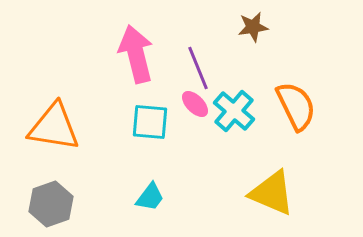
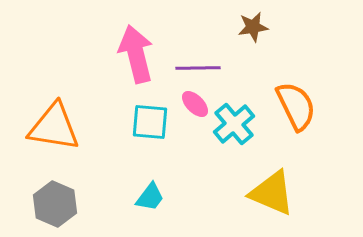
purple line: rotated 69 degrees counterclockwise
cyan cross: moved 13 px down; rotated 9 degrees clockwise
gray hexagon: moved 4 px right; rotated 18 degrees counterclockwise
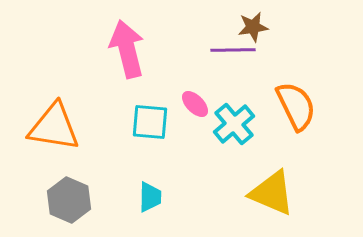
pink arrow: moved 9 px left, 5 px up
purple line: moved 35 px right, 18 px up
cyan trapezoid: rotated 36 degrees counterclockwise
gray hexagon: moved 14 px right, 4 px up
